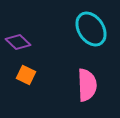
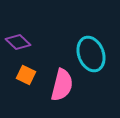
cyan ellipse: moved 25 px down; rotated 12 degrees clockwise
pink semicircle: moved 25 px left; rotated 16 degrees clockwise
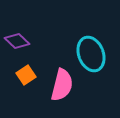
purple diamond: moved 1 px left, 1 px up
orange square: rotated 30 degrees clockwise
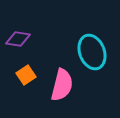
purple diamond: moved 1 px right, 2 px up; rotated 35 degrees counterclockwise
cyan ellipse: moved 1 px right, 2 px up
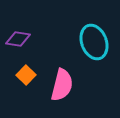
cyan ellipse: moved 2 px right, 10 px up
orange square: rotated 12 degrees counterclockwise
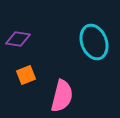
orange square: rotated 24 degrees clockwise
pink semicircle: moved 11 px down
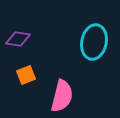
cyan ellipse: rotated 32 degrees clockwise
